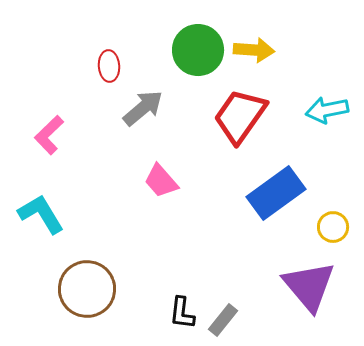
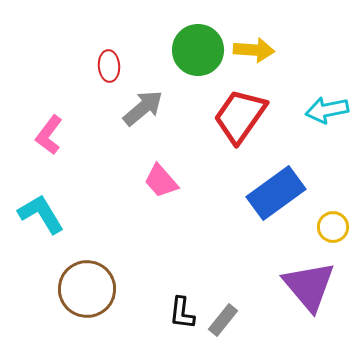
pink L-shape: rotated 9 degrees counterclockwise
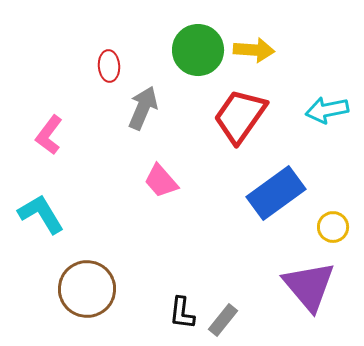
gray arrow: rotated 27 degrees counterclockwise
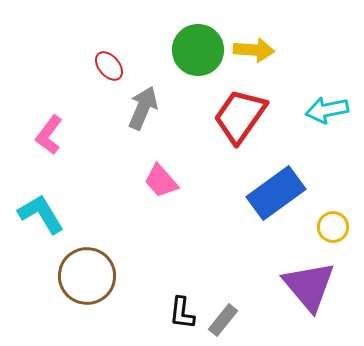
red ellipse: rotated 36 degrees counterclockwise
brown circle: moved 13 px up
